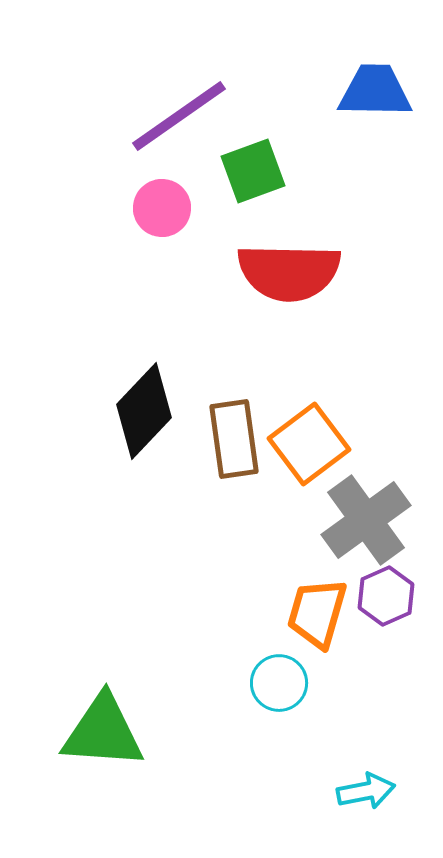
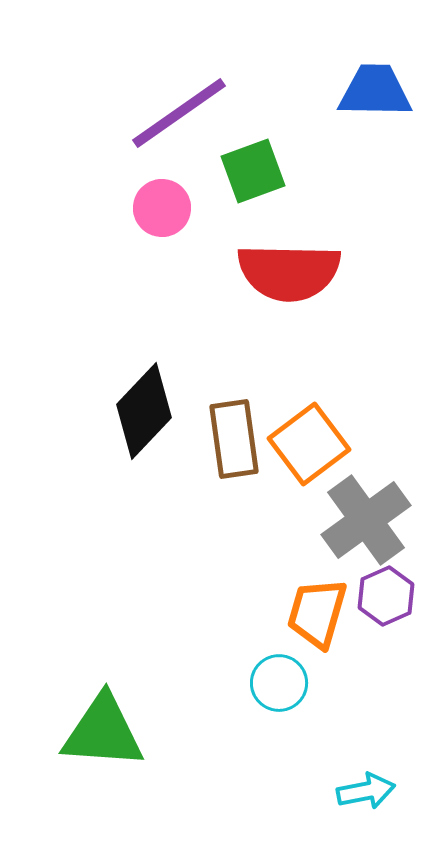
purple line: moved 3 px up
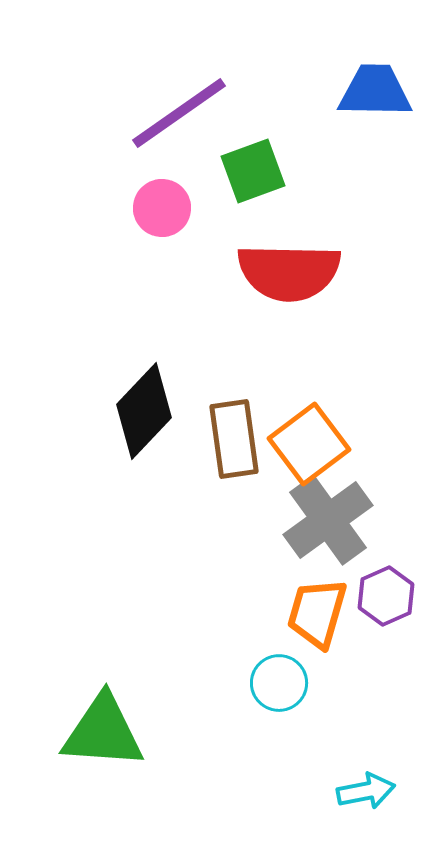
gray cross: moved 38 px left
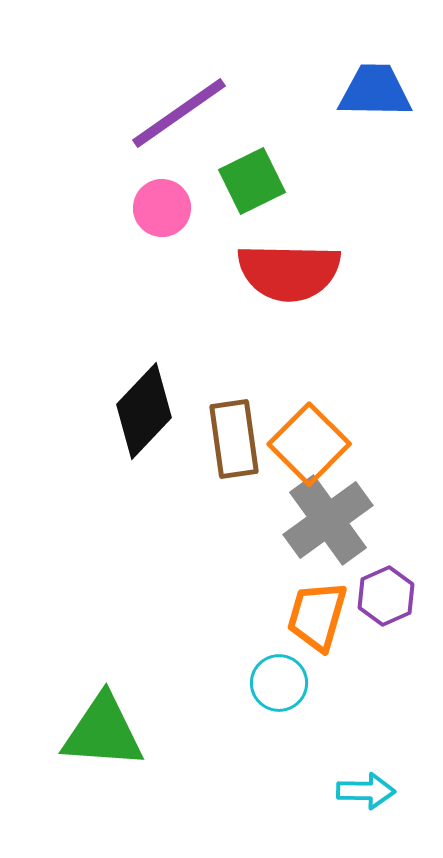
green square: moved 1 px left, 10 px down; rotated 6 degrees counterclockwise
orange square: rotated 8 degrees counterclockwise
orange trapezoid: moved 3 px down
cyan arrow: rotated 12 degrees clockwise
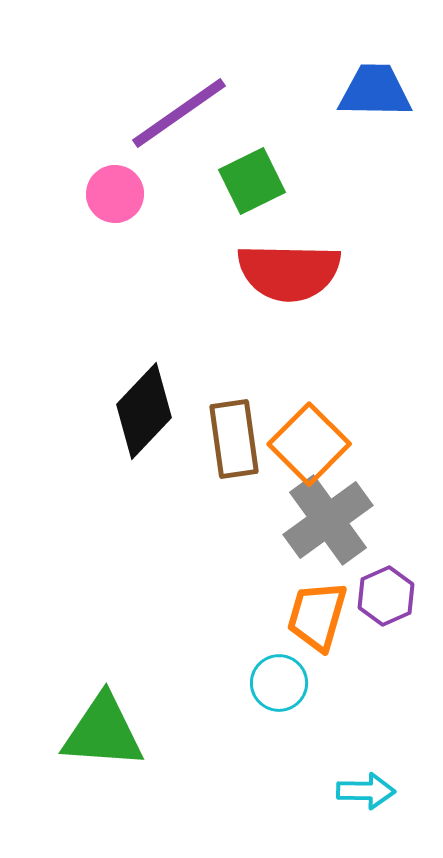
pink circle: moved 47 px left, 14 px up
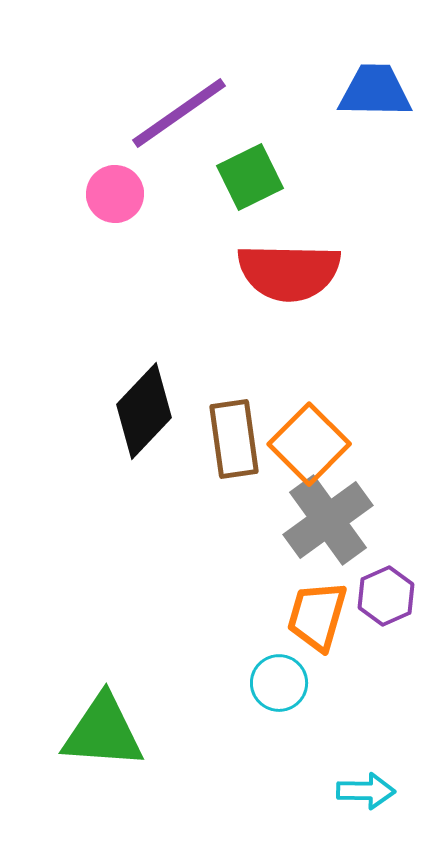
green square: moved 2 px left, 4 px up
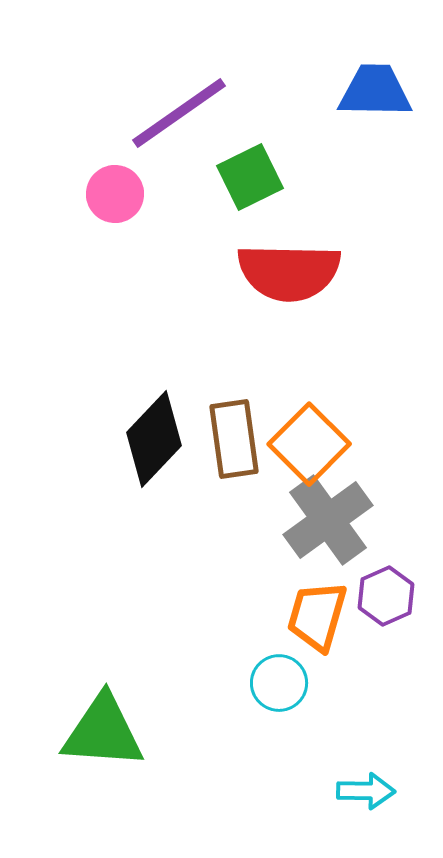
black diamond: moved 10 px right, 28 px down
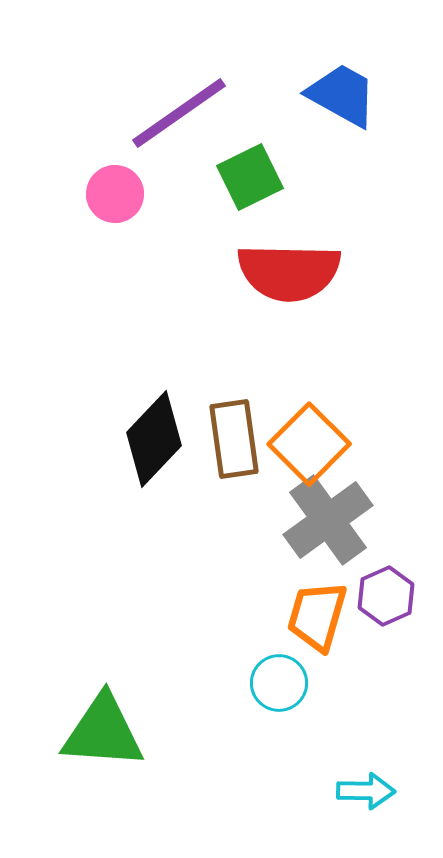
blue trapezoid: moved 33 px left, 4 px down; rotated 28 degrees clockwise
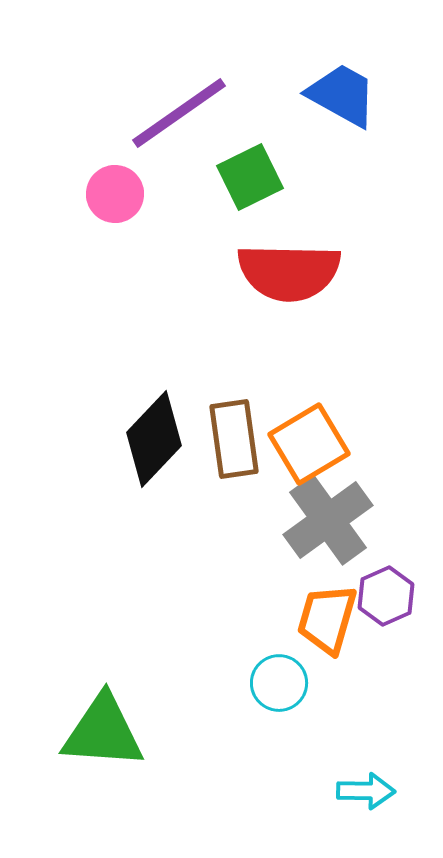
orange square: rotated 14 degrees clockwise
orange trapezoid: moved 10 px right, 3 px down
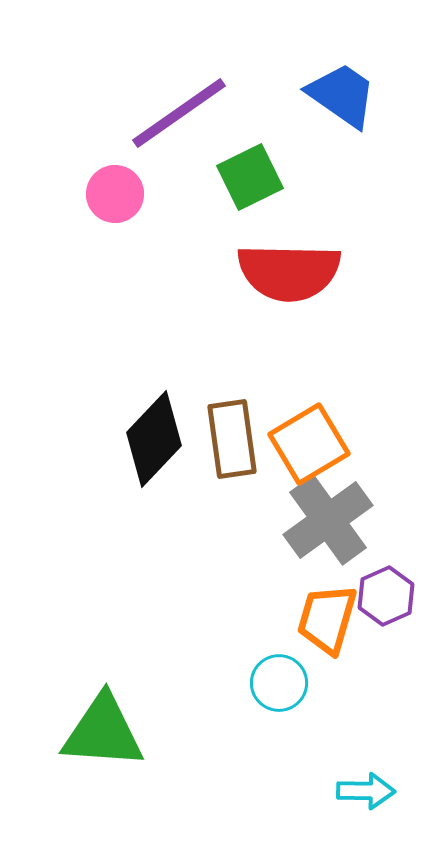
blue trapezoid: rotated 6 degrees clockwise
brown rectangle: moved 2 px left
